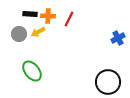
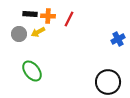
blue cross: moved 1 px down
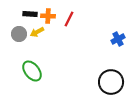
yellow arrow: moved 1 px left
black circle: moved 3 px right
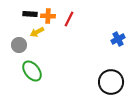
gray circle: moved 11 px down
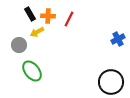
black rectangle: rotated 56 degrees clockwise
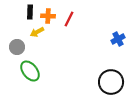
black rectangle: moved 2 px up; rotated 32 degrees clockwise
gray circle: moved 2 px left, 2 px down
green ellipse: moved 2 px left
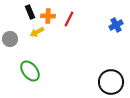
black rectangle: rotated 24 degrees counterclockwise
blue cross: moved 2 px left, 14 px up
gray circle: moved 7 px left, 8 px up
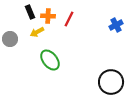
green ellipse: moved 20 px right, 11 px up
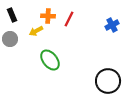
black rectangle: moved 18 px left, 3 px down
blue cross: moved 4 px left
yellow arrow: moved 1 px left, 1 px up
black circle: moved 3 px left, 1 px up
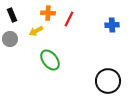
orange cross: moved 3 px up
blue cross: rotated 24 degrees clockwise
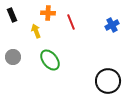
red line: moved 2 px right, 3 px down; rotated 49 degrees counterclockwise
blue cross: rotated 24 degrees counterclockwise
yellow arrow: rotated 96 degrees clockwise
gray circle: moved 3 px right, 18 px down
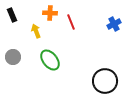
orange cross: moved 2 px right
blue cross: moved 2 px right, 1 px up
black circle: moved 3 px left
